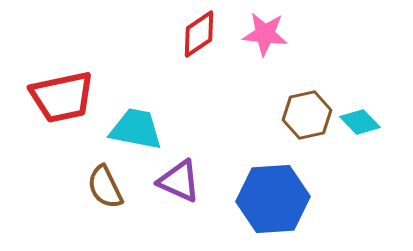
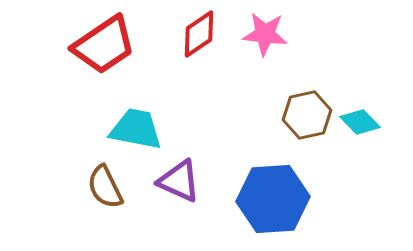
red trapezoid: moved 42 px right, 52 px up; rotated 22 degrees counterclockwise
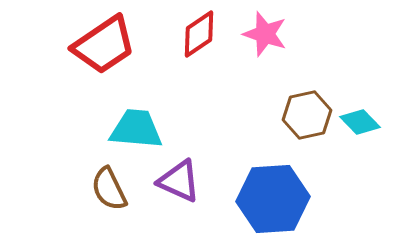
pink star: rotated 12 degrees clockwise
cyan trapezoid: rotated 6 degrees counterclockwise
brown semicircle: moved 4 px right, 2 px down
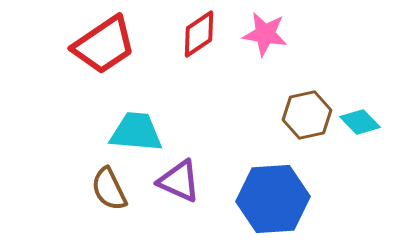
pink star: rotated 9 degrees counterclockwise
cyan trapezoid: moved 3 px down
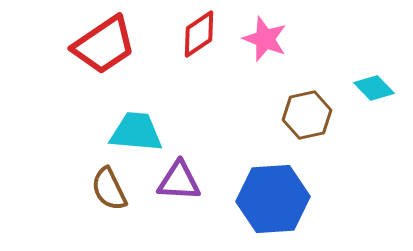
pink star: moved 5 px down; rotated 12 degrees clockwise
cyan diamond: moved 14 px right, 34 px up
purple triangle: rotated 21 degrees counterclockwise
